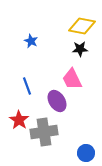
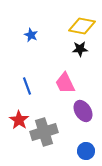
blue star: moved 6 px up
pink trapezoid: moved 7 px left, 4 px down
purple ellipse: moved 26 px right, 10 px down
gray cross: rotated 8 degrees counterclockwise
blue circle: moved 2 px up
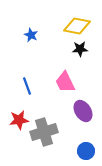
yellow diamond: moved 5 px left
pink trapezoid: moved 1 px up
red star: rotated 30 degrees clockwise
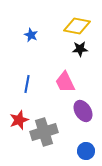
blue line: moved 2 px up; rotated 30 degrees clockwise
red star: rotated 12 degrees counterclockwise
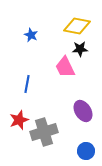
pink trapezoid: moved 15 px up
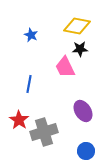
blue line: moved 2 px right
red star: rotated 18 degrees counterclockwise
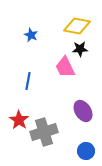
blue line: moved 1 px left, 3 px up
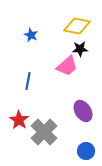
pink trapezoid: moved 2 px right, 1 px up; rotated 105 degrees counterclockwise
gray cross: rotated 28 degrees counterclockwise
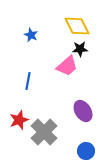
yellow diamond: rotated 52 degrees clockwise
red star: rotated 18 degrees clockwise
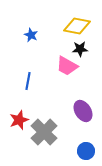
yellow diamond: rotated 52 degrees counterclockwise
pink trapezoid: rotated 70 degrees clockwise
